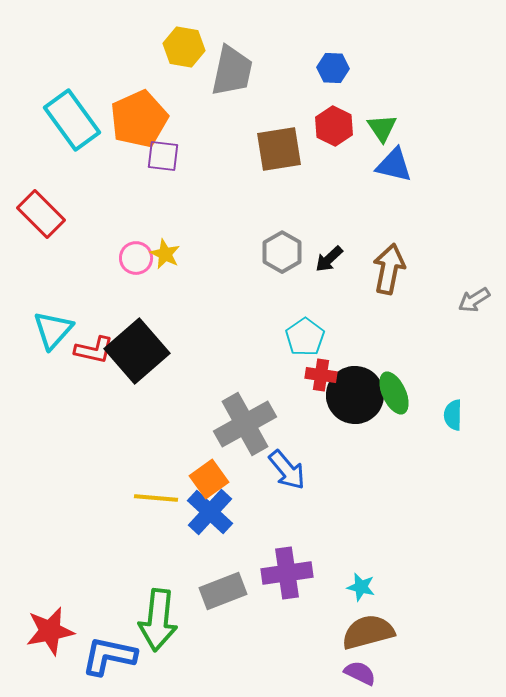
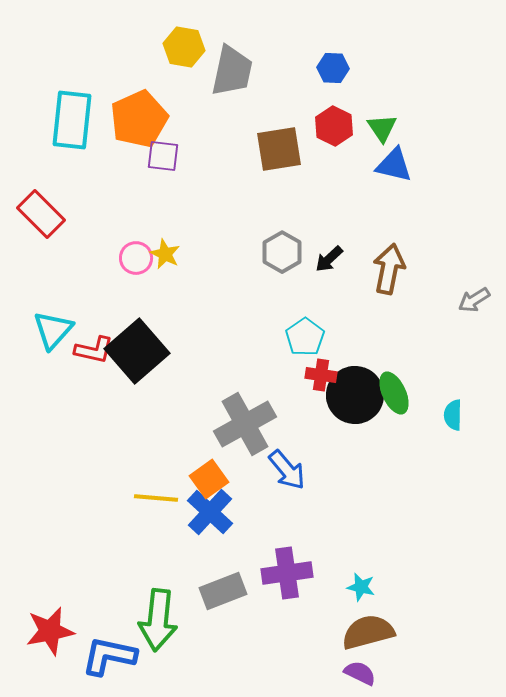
cyan rectangle: rotated 42 degrees clockwise
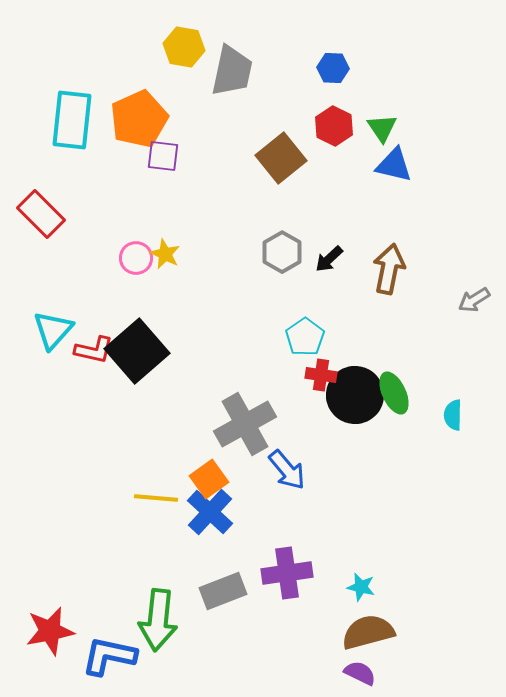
brown square: moved 2 px right, 9 px down; rotated 30 degrees counterclockwise
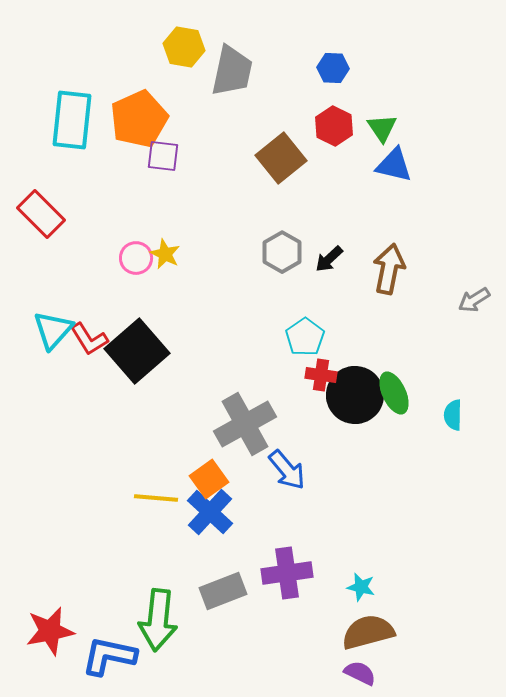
red L-shape: moved 5 px left, 11 px up; rotated 45 degrees clockwise
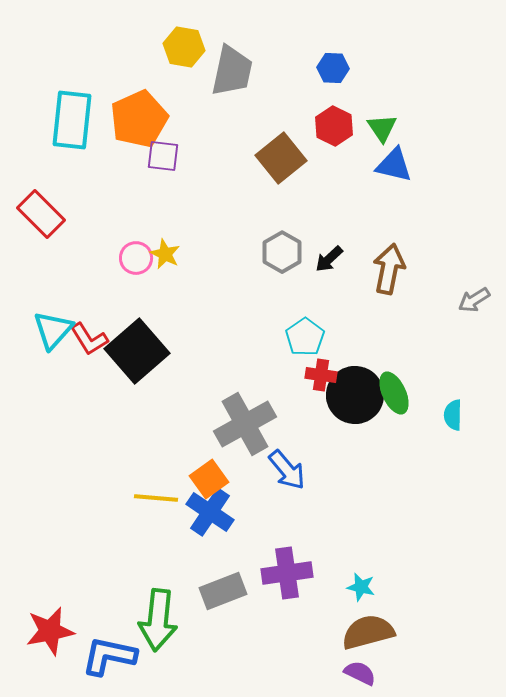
blue cross: rotated 9 degrees counterclockwise
